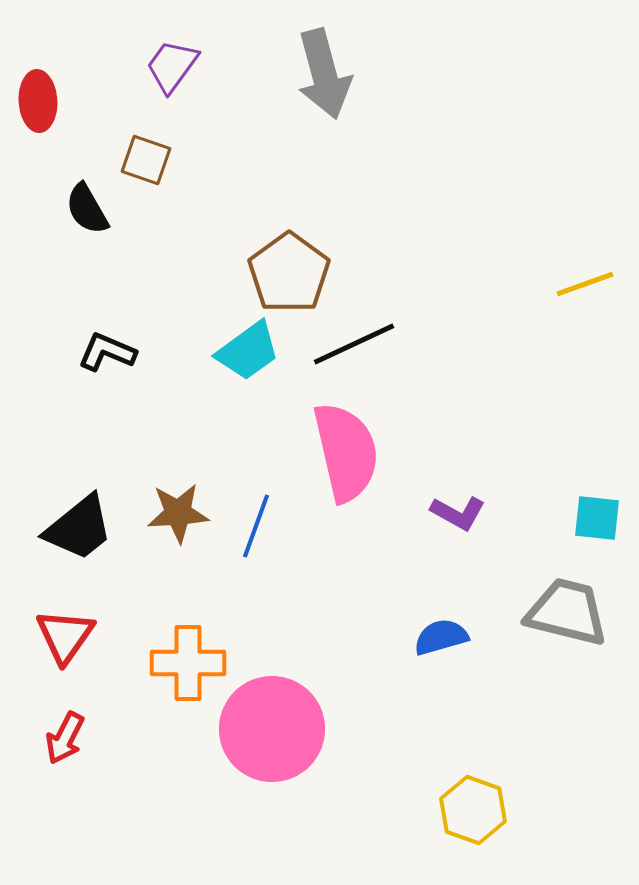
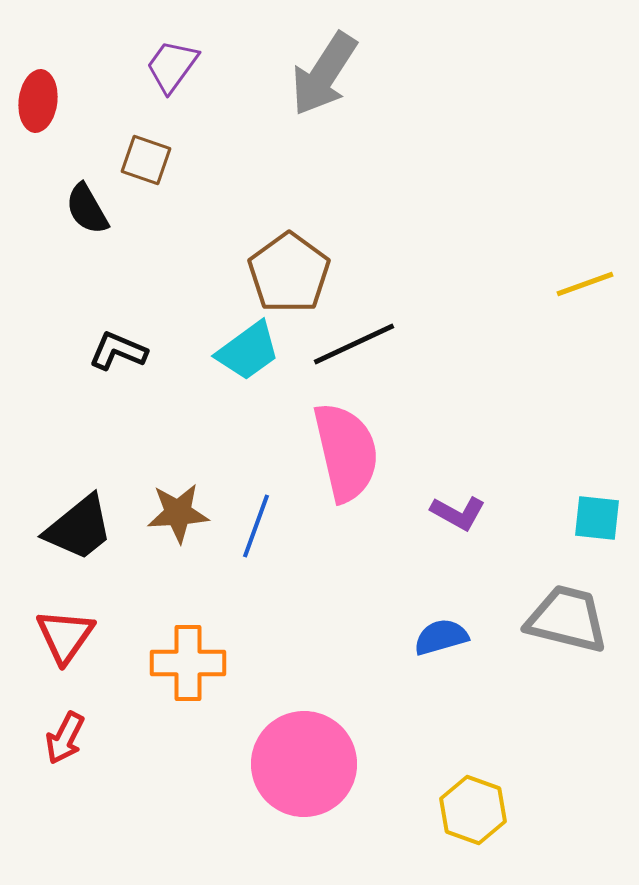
gray arrow: rotated 48 degrees clockwise
red ellipse: rotated 10 degrees clockwise
black L-shape: moved 11 px right, 1 px up
gray trapezoid: moved 7 px down
pink circle: moved 32 px right, 35 px down
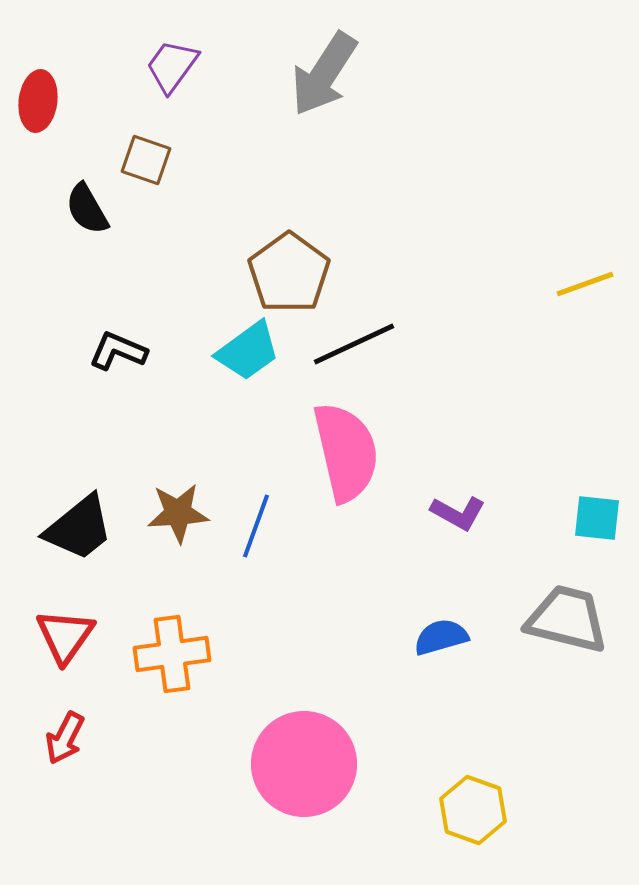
orange cross: moved 16 px left, 9 px up; rotated 8 degrees counterclockwise
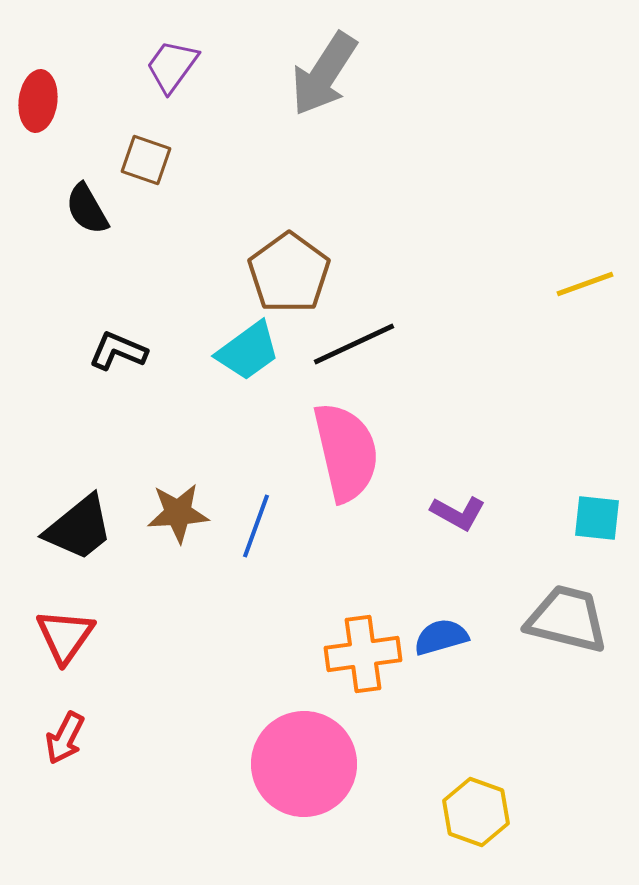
orange cross: moved 191 px right
yellow hexagon: moved 3 px right, 2 px down
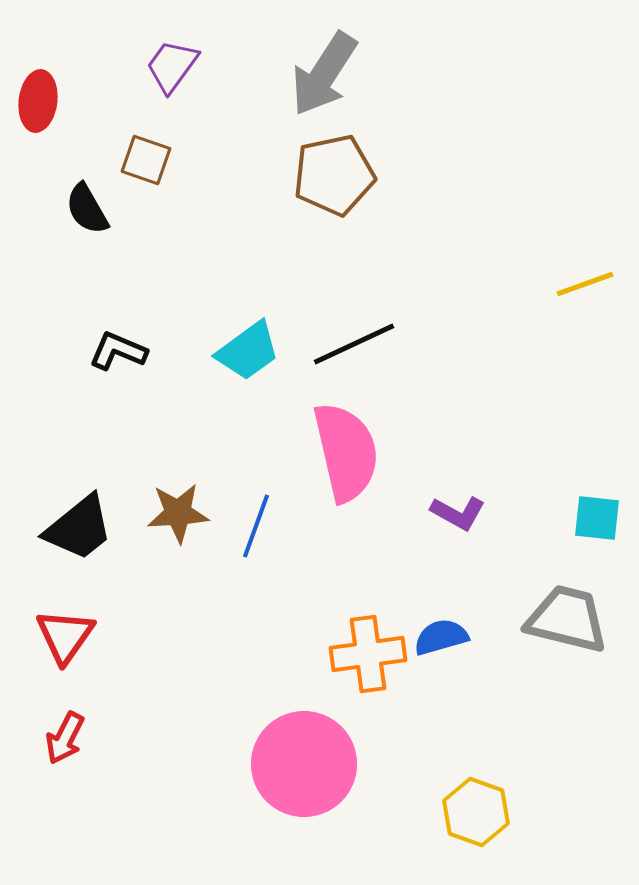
brown pentagon: moved 45 px right, 98 px up; rotated 24 degrees clockwise
orange cross: moved 5 px right
